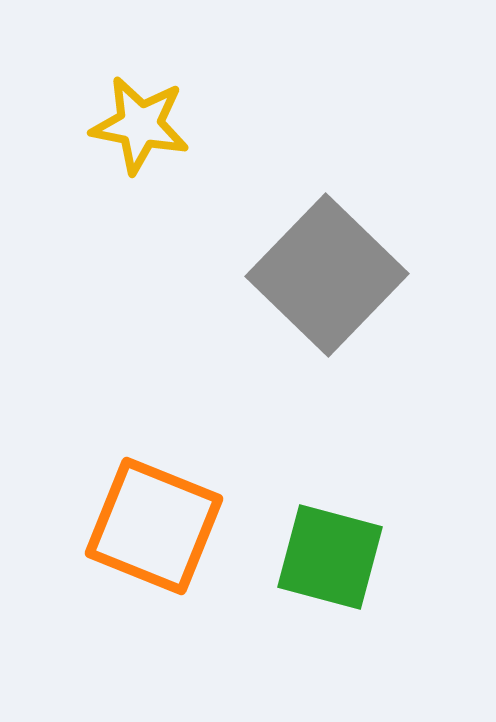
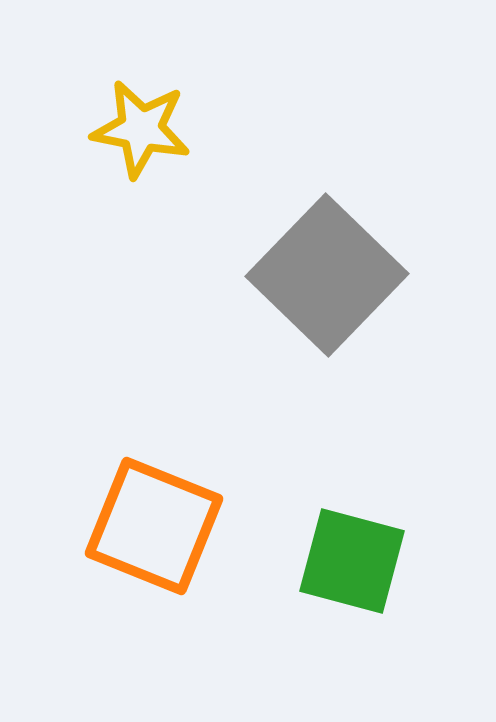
yellow star: moved 1 px right, 4 px down
green square: moved 22 px right, 4 px down
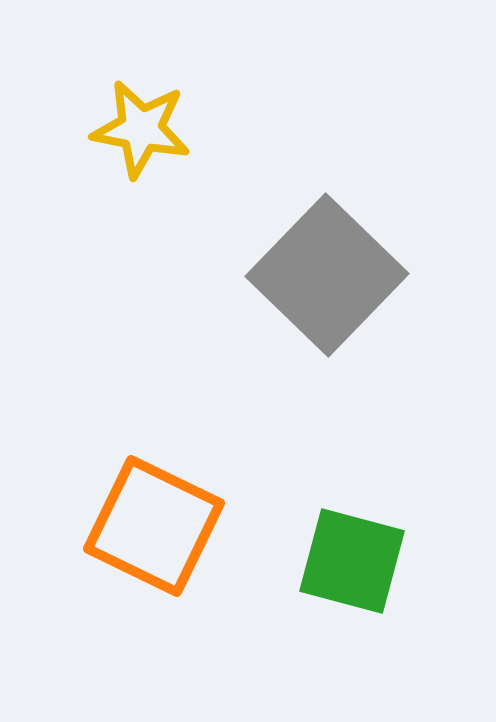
orange square: rotated 4 degrees clockwise
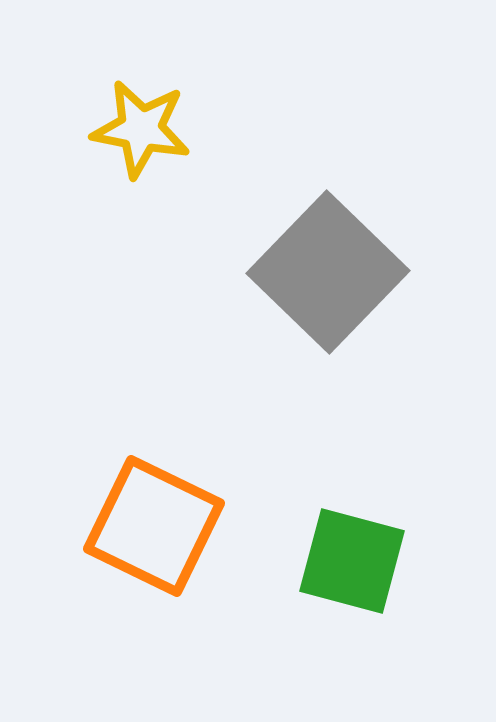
gray square: moved 1 px right, 3 px up
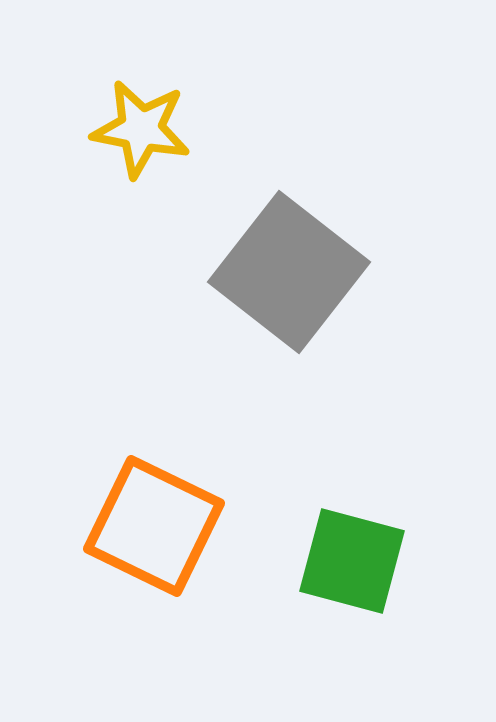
gray square: moved 39 px left; rotated 6 degrees counterclockwise
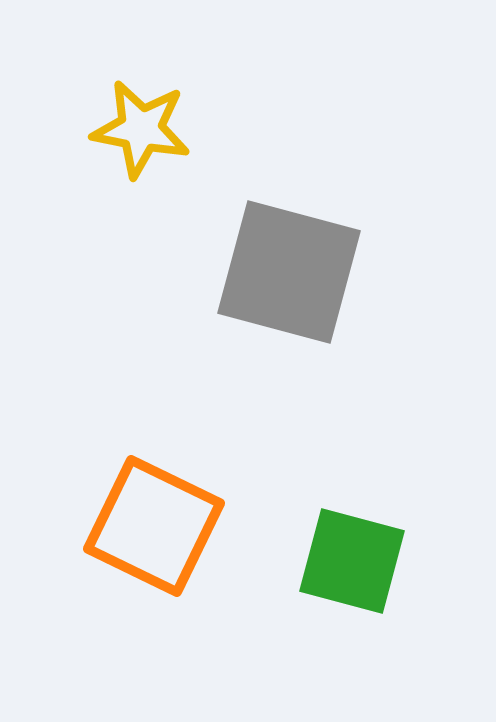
gray square: rotated 23 degrees counterclockwise
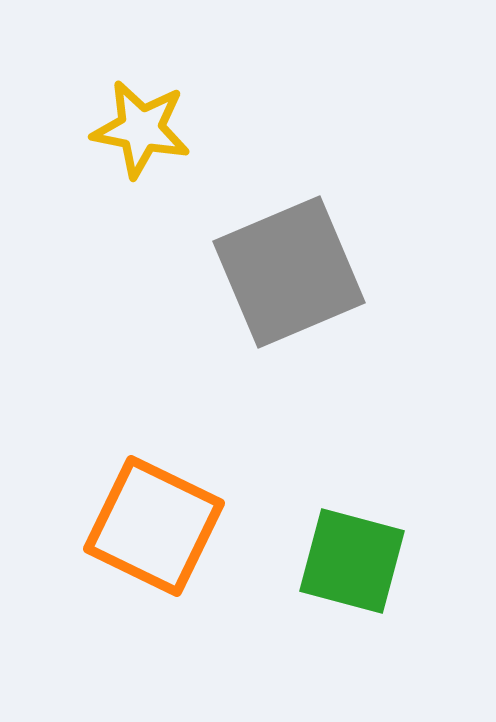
gray square: rotated 38 degrees counterclockwise
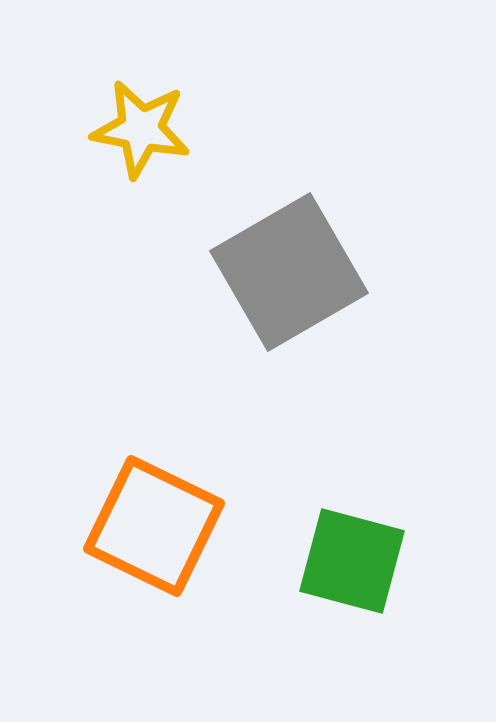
gray square: rotated 7 degrees counterclockwise
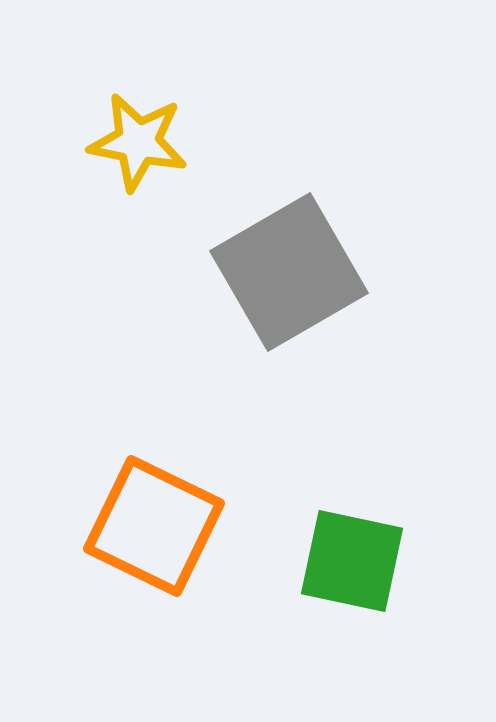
yellow star: moved 3 px left, 13 px down
green square: rotated 3 degrees counterclockwise
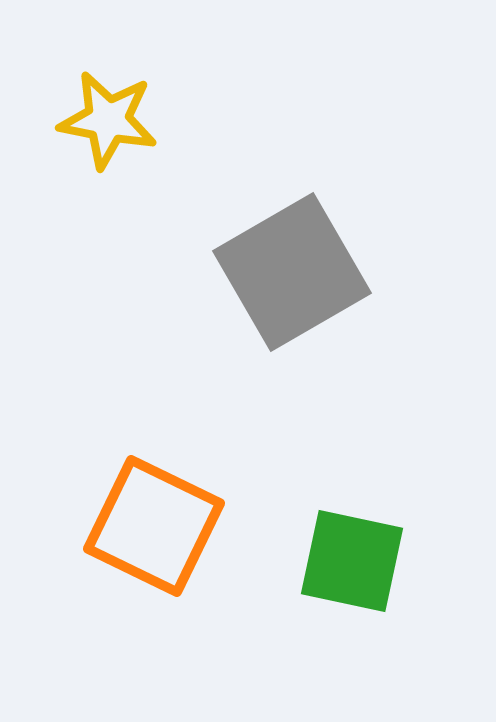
yellow star: moved 30 px left, 22 px up
gray square: moved 3 px right
